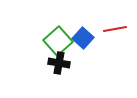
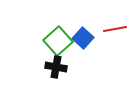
black cross: moved 3 px left, 4 px down
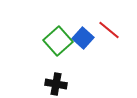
red line: moved 6 px left, 1 px down; rotated 50 degrees clockwise
black cross: moved 17 px down
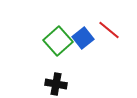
blue square: rotated 10 degrees clockwise
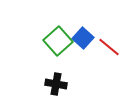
red line: moved 17 px down
blue square: rotated 10 degrees counterclockwise
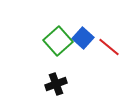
black cross: rotated 30 degrees counterclockwise
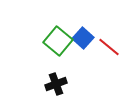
green square: rotated 8 degrees counterclockwise
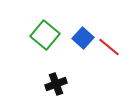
green square: moved 13 px left, 6 px up
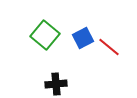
blue square: rotated 20 degrees clockwise
black cross: rotated 15 degrees clockwise
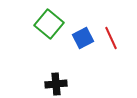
green square: moved 4 px right, 11 px up
red line: moved 2 px right, 9 px up; rotated 25 degrees clockwise
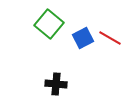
red line: moved 1 px left; rotated 35 degrees counterclockwise
black cross: rotated 10 degrees clockwise
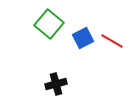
red line: moved 2 px right, 3 px down
black cross: rotated 20 degrees counterclockwise
